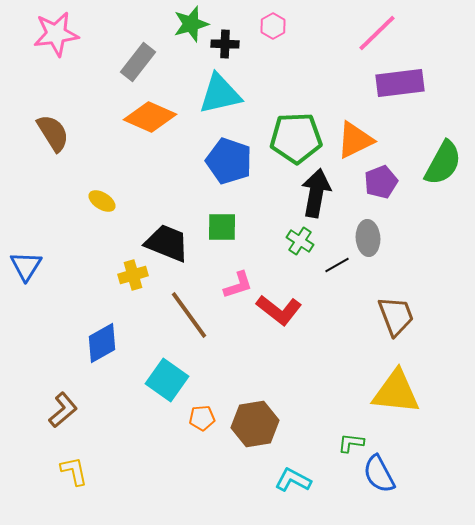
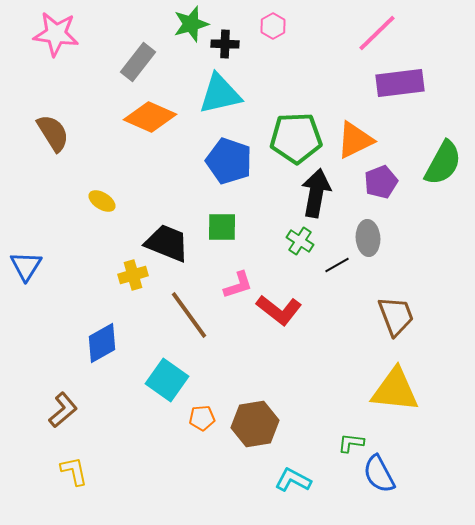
pink star: rotated 15 degrees clockwise
yellow triangle: moved 1 px left, 2 px up
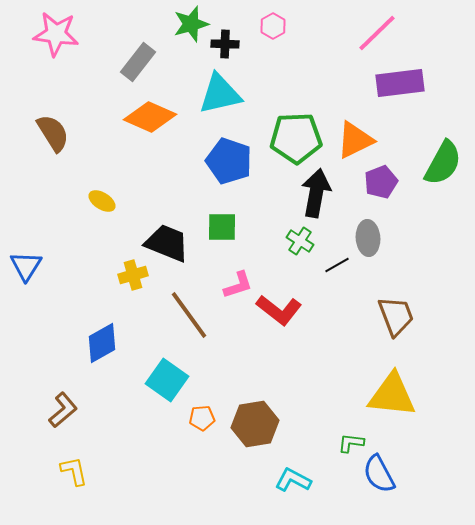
yellow triangle: moved 3 px left, 5 px down
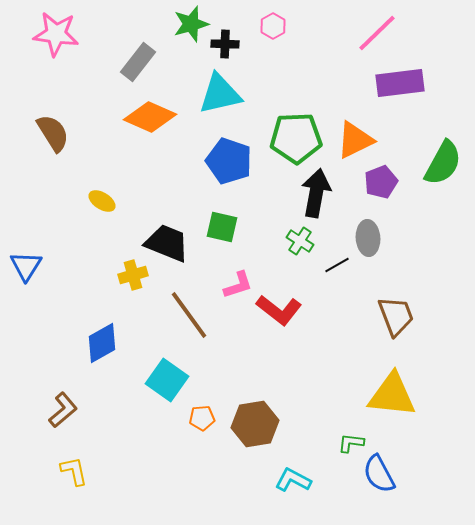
green square: rotated 12 degrees clockwise
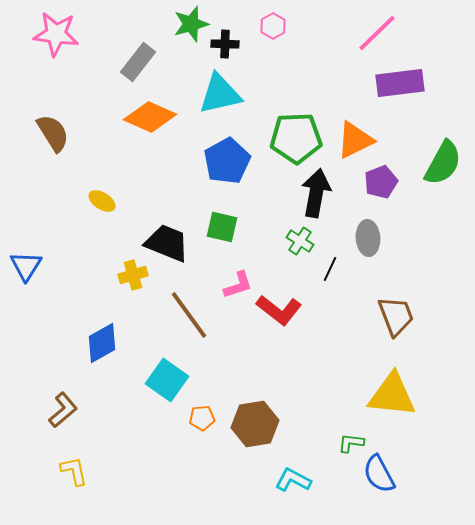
blue pentagon: moved 2 px left; rotated 24 degrees clockwise
black line: moved 7 px left, 4 px down; rotated 35 degrees counterclockwise
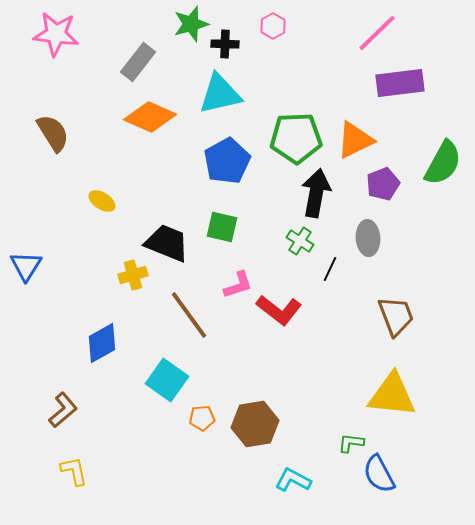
purple pentagon: moved 2 px right, 2 px down
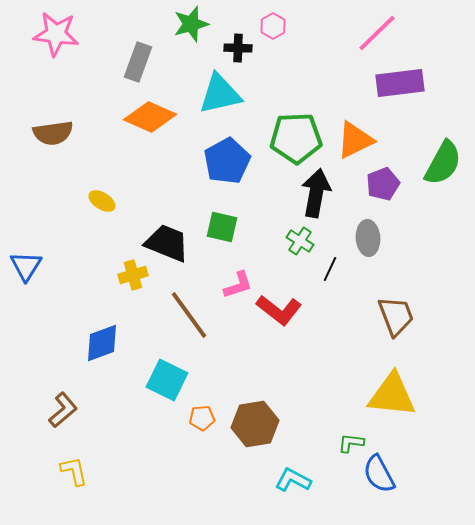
black cross: moved 13 px right, 4 px down
gray rectangle: rotated 18 degrees counterclockwise
brown semicircle: rotated 114 degrees clockwise
blue diamond: rotated 9 degrees clockwise
cyan square: rotated 9 degrees counterclockwise
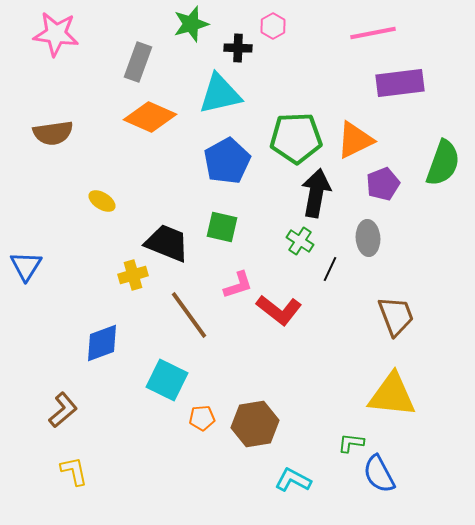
pink line: moved 4 px left; rotated 33 degrees clockwise
green semicircle: rotated 9 degrees counterclockwise
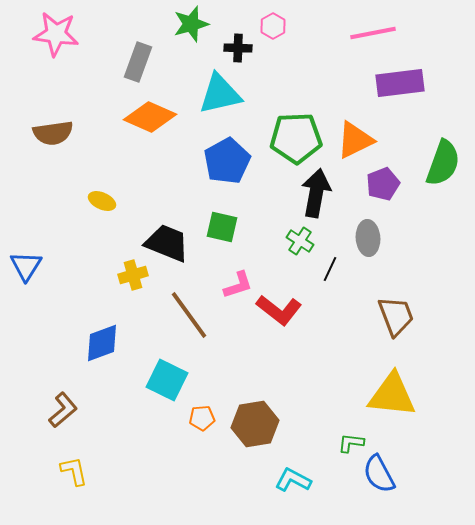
yellow ellipse: rotated 8 degrees counterclockwise
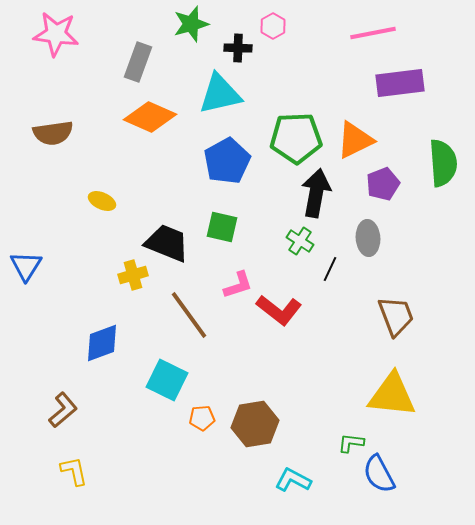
green semicircle: rotated 24 degrees counterclockwise
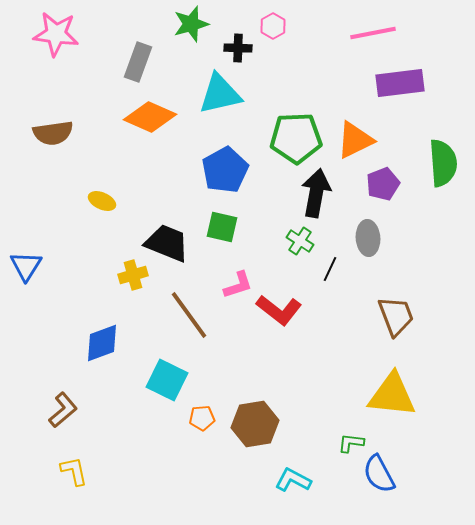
blue pentagon: moved 2 px left, 9 px down
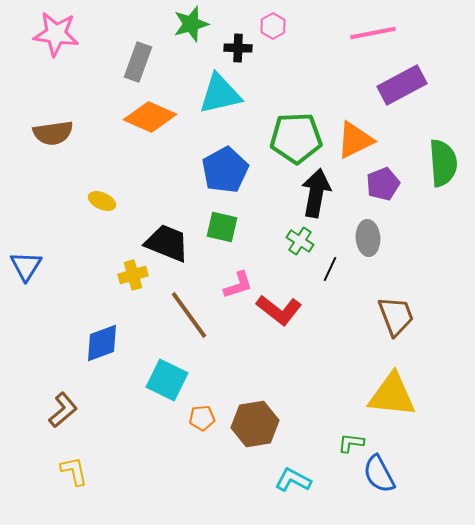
purple rectangle: moved 2 px right, 2 px down; rotated 21 degrees counterclockwise
